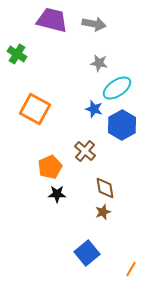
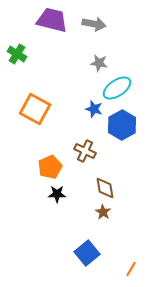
brown cross: rotated 15 degrees counterclockwise
brown star: rotated 21 degrees counterclockwise
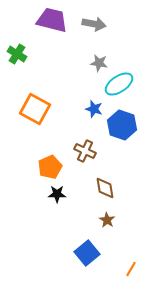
cyan ellipse: moved 2 px right, 4 px up
blue hexagon: rotated 12 degrees counterclockwise
brown star: moved 4 px right, 8 px down
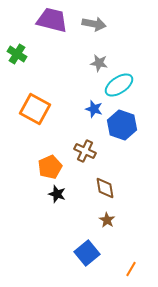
cyan ellipse: moved 1 px down
black star: rotated 18 degrees clockwise
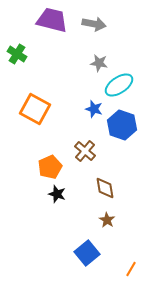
brown cross: rotated 15 degrees clockwise
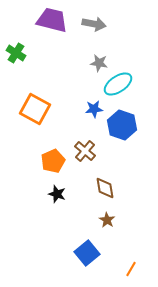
green cross: moved 1 px left, 1 px up
cyan ellipse: moved 1 px left, 1 px up
blue star: rotated 24 degrees counterclockwise
orange pentagon: moved 3 px right, 6 px up
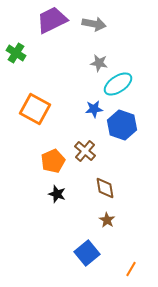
purple trapezoid: rotated 40 degrees counterclockwise
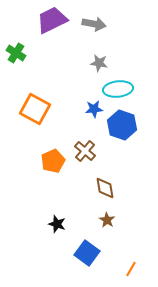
cyan ellipse: moved 5 px down; rotated 28 degrees clockwise
black star: moved 30 px down
blue square: rotated 15 degrees counterclockwise
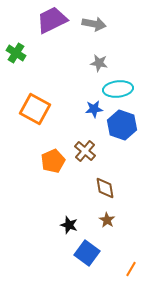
black star: moved 12 px right, 1 px down
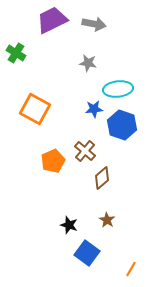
gray star: moved 11 px left
brown diamond: moved 3 px left, 10 px up; rotated 60 degrees clockwise
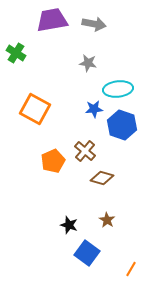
purple trapezoid: rotated 16 degrees clockwise
brown diamond: rotated 55 degrees clockwise
